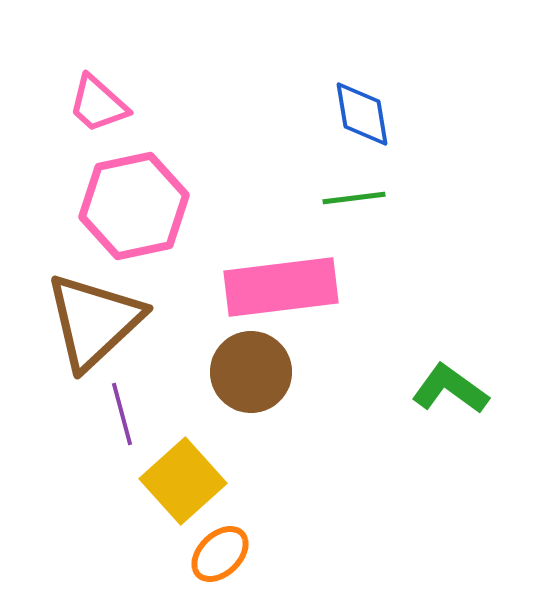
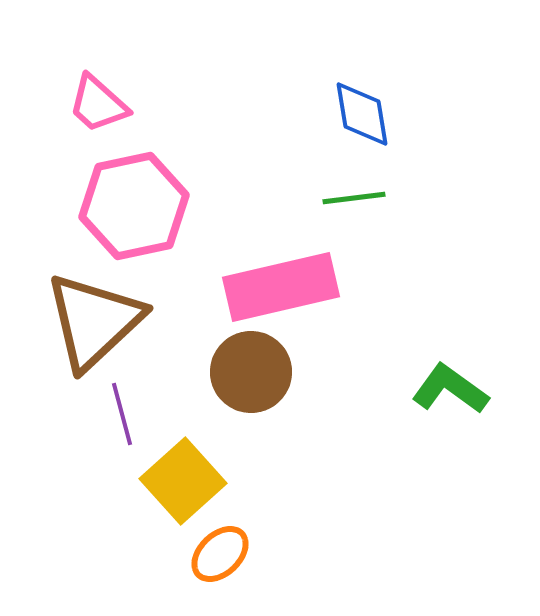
pink rectangle: rotated 6 degrees counterclockwise
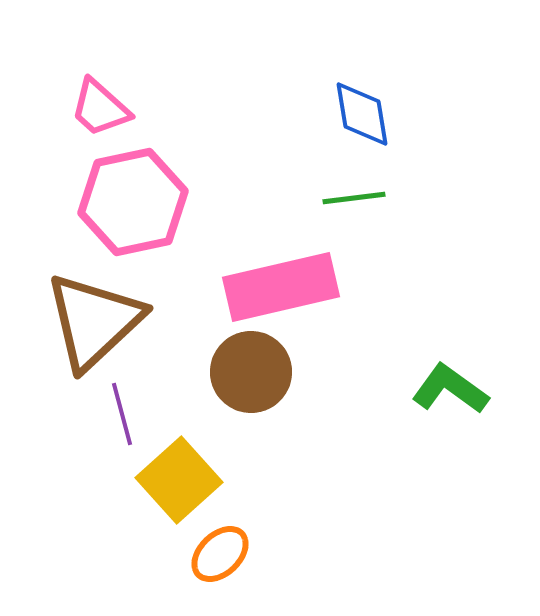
pink trapezoid: moved 2 px right, 4 px down
pink hexagon: moved 1 px left, 4 px up
yellow square: moved 4 px left, 1 px up
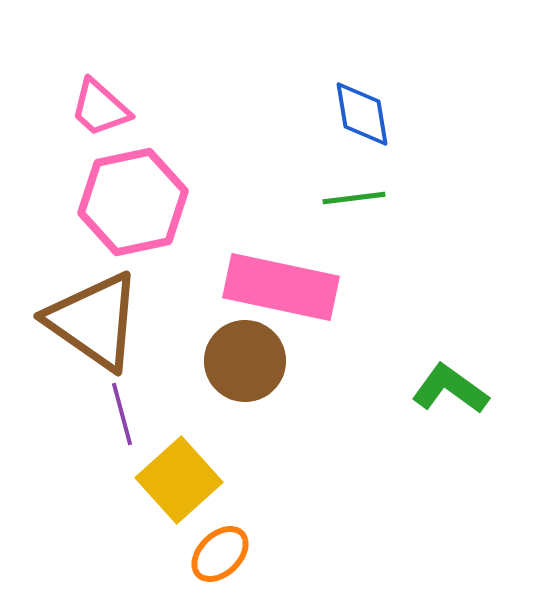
pink rectangle: rotated 25 degrees clockwise
brown triangle: rotated 42 degrees counterclockwise
brown circle: moved 6 px left, 11 px up
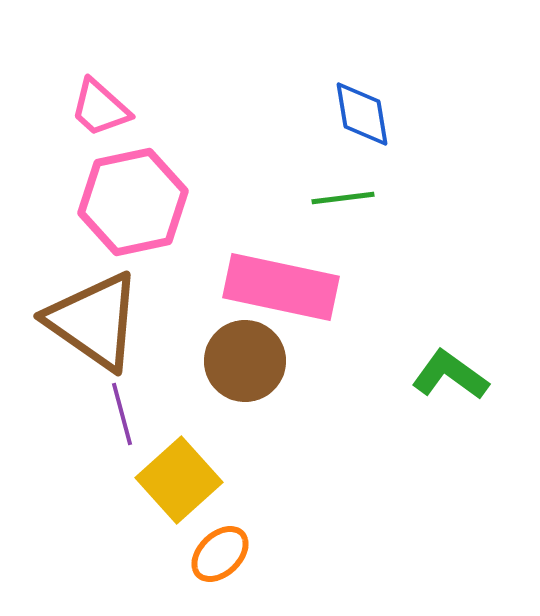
green line: moved 11 px left
green L-shape: moved 14 px up
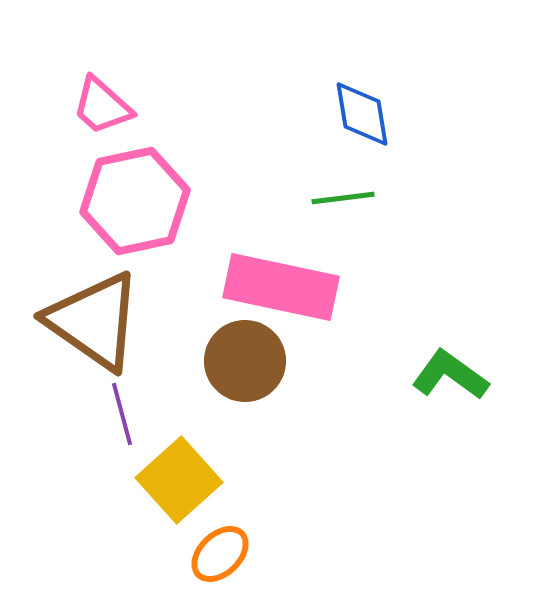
pink trapezoid: moved 2 px right, 2 px up
pink hexagon: moved 2 px right, 1 px up
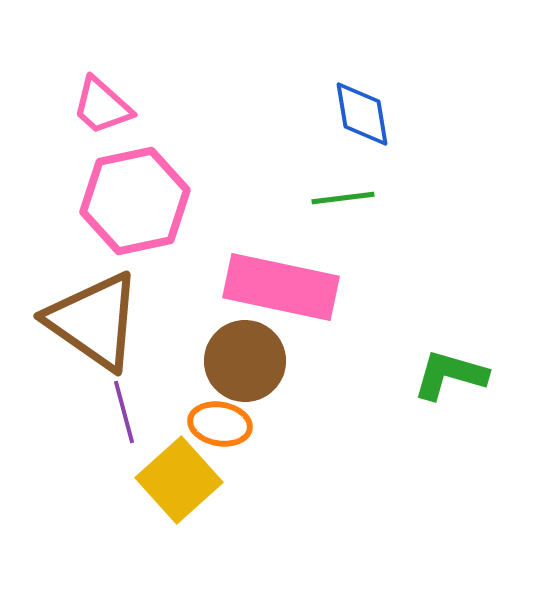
green L-shape: rotated 20 degrees counterclockwise
purple line: moved 2 px right, 2 px up
orange ellipse: moved 130 px up; rotated 54 degrees clockwise
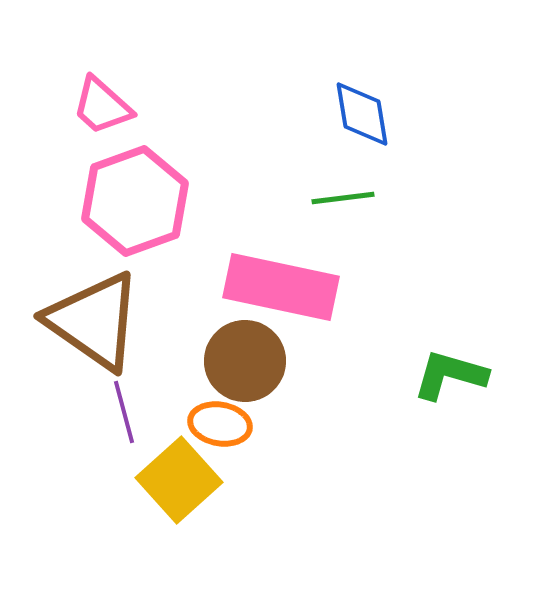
pink hexagon: rotated 8 degrees counterclockwise
